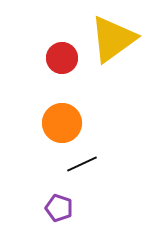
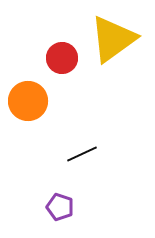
orange circle: moved 34 px left, 22 px up
black line: moved 10 px up
purple pentagon: moved 1 px right, 1 px up
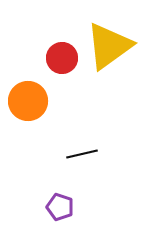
yellow triangle: moved 4 px left, 7 px down
black line: rotated 12 degrees clockwise
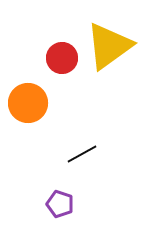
orange circle: moved 2 px down
black line: rotated 16 degrees counterclockwise
purple pentagon: moved 3 px up
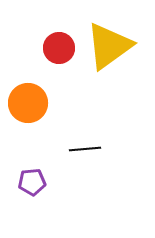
red circle: moved 3 px left, 10 px up
black line: moved 3 px right, 5 px up; rotated 24 degrees clockwise
purple pentagon: moved 28 px left, 22 px up; rotated 24 degrees counterclockwise
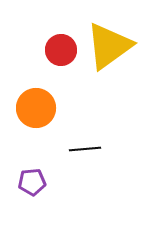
red circle: moved 2 px right, 2 px down
orange circle: moved 8 px right, 5 px down
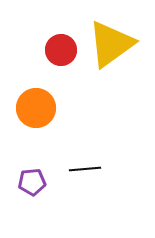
yellow triangle: moved 2 px right, 2 px up
black line: moved 20 px down
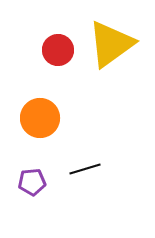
red circle: moved 3 px left
orange circle: moved 4 px right, 10 px down
black line: rotated 12 degrees counterclockwise
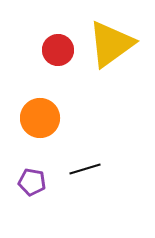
purple pentagon: rotated 16 degrees clockwise
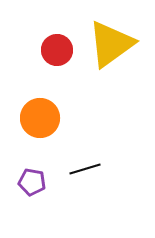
red circle: moved 1 px left
